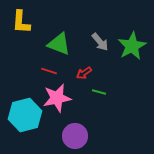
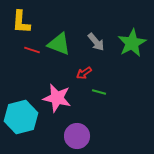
gray arrow: moved 4 px left
green star: moved 3 px up
red line: moved 17 px left, 21 px up
pink star: rotated 24 degrees clockwise
cyan hexagon: moved 4 px left, 2 px down
purple circle: moved 2 px right
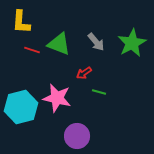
cyan hexagon: moved 10 px up
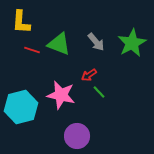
red arrow: moved 5 px right, 2 px down
green line: rotated 32 degrees clockwise
pink star: moved 4 px right, 3 px up
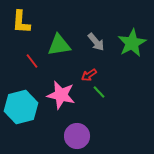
green triangle: moved 1 px down; rotated 30 degrees counterclockwise
red line: moved 11 px down; rotated 35 degrees clockwise
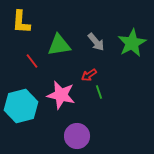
green line: rotated 24 degrees clockwise
cyan hexagon: moved 1 px up
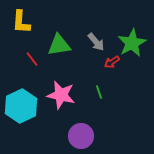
red line: moved 2 px up
red arrow: moved 23 px right, 13 px up
cyan hexagon: rotated 12 degrees counterclockwise
purple circle: moved 4 px right
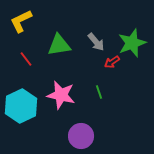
yellow L-shape: moved 1 px up; rotated 60 degrees clockwise
green star: rotated 8 degrees clockwise
red line: moved 6 px left
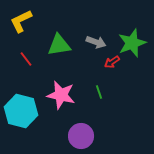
gray arrow: rotated 30 degrees counterclockwise
cyan hexagon: moved 5 px down; rotated 20 degrees counterclockwise
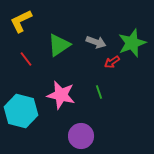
green triangle: rotated 25 degrees counterclockwise
